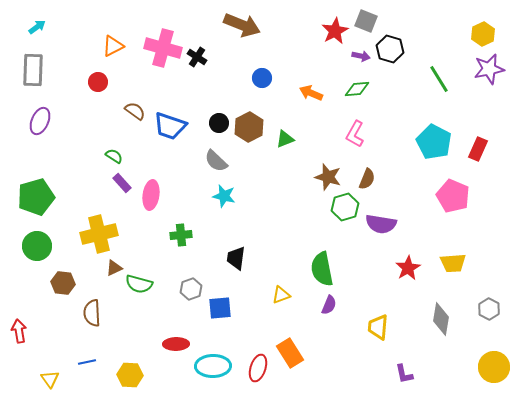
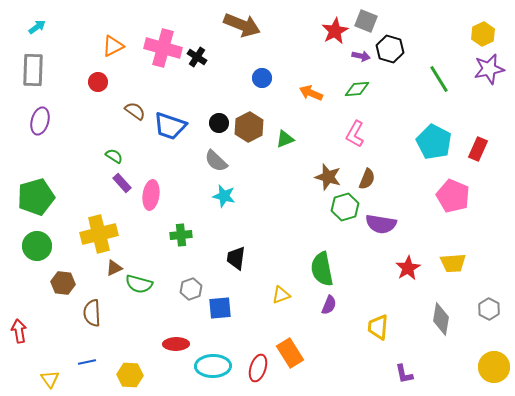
purple ellipse at (40, 121): rotated 8 degrees counterclockwise
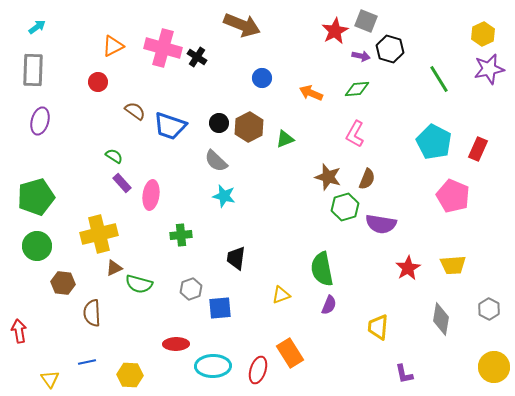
yellow trapezoid at (453, 263): moved 2 px down
red ellipse at (258, 368): moved 2 px down
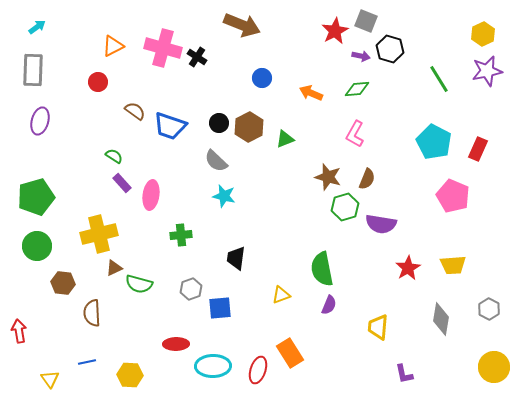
purple star at (489, 69): moved 2 px left, 2 px down
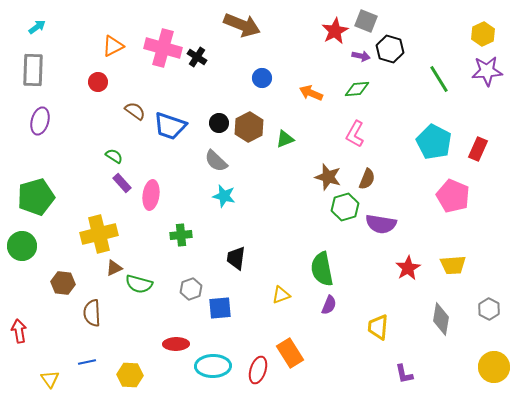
purple star at (487, 71): rotated 8 degrees clockwise
green circle at (37, 246): moved 15 px left
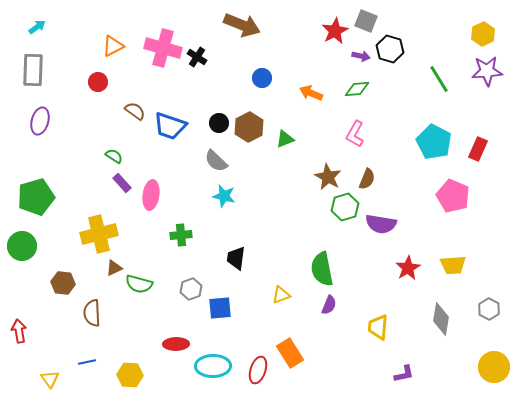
brown star at (328, 177): rotated 12 degrees clockwise
purple L-shape at (404, 374): rotated 90 degrees counterclockwise
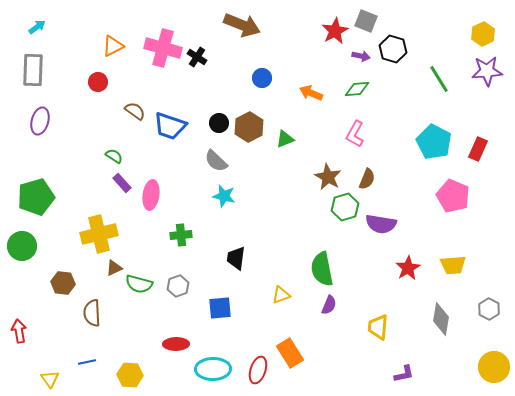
black hexagon at (390, 49): moved 3 px right
gray hexagon at (191, 289): moved 13 px left, 3 px up
cyan ellipse at (213, 366): moved 3 px down
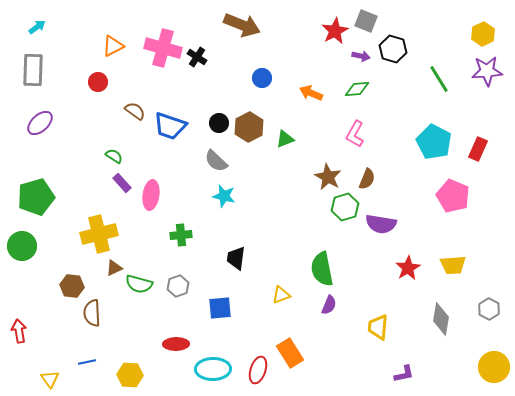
purple ellipse at (40, 121): moved 2 px down; rotated 32 degrees clockwise
brown hexagon at (63, 283): moved 9 px right, 3 px down
